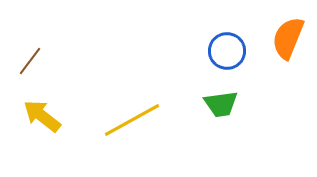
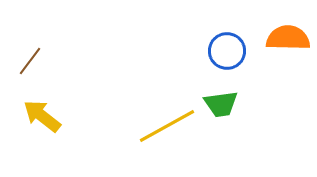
orange semicircle: rotated 69 degrees clockwise
yellow line: moved 35 px right, 6 px down
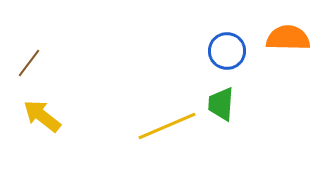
brown line: moved 1 px left, 2 px down
green trapezoid: rotated 102 degrees clockwise
yellow line: rotated 6 degrees clockwise
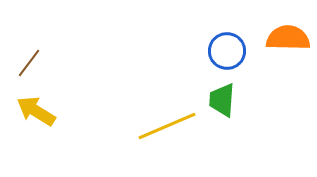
green trapezoid: moved 1 px right, 4 px up
yellow arrow: moved 6 px left, 5 px up; rotated 6 degrees counterclockwise
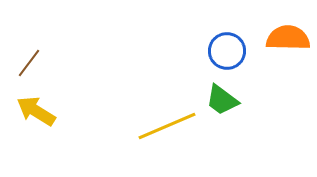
green trapezoid: rotated 57 degrees counterclockwise
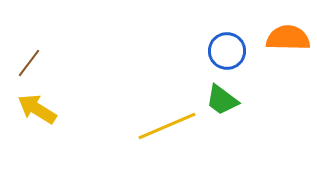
yellow arrow: moved 1 px right, 2 px up
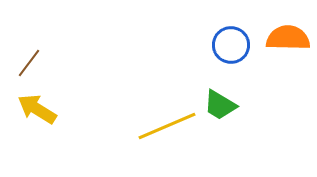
blue circle: moved 4 px right, 6 px up
green trapezoid: moved 2 px left, 5 px down; rotated 6 degrees counterclockwise
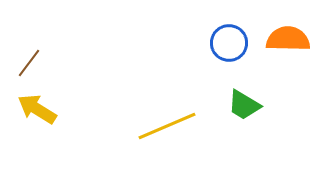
orange semicircle: moved 1 px down
blue circle: moved 2 px left, 2 px up
green trapezoid: moved 24 px right
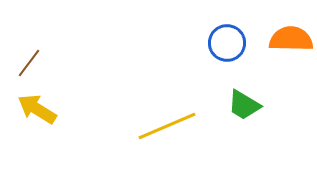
orange semicircle: moved 3 px right
blue circle: moved 2 px left
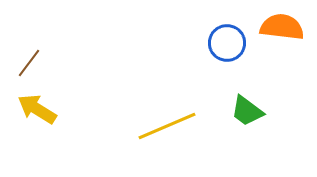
orange semicircle: moved 9 px left, 12 px up; rotated 6 degrees clockwise
green trapezoid: moved 3 px right, 6 px down; rotated 6 degrees clockwise
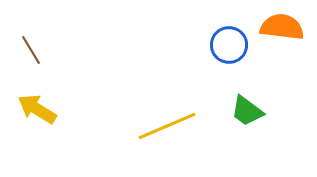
blue circle: moved 2 px right, 2 px down
brown line: moved 2 px right, 13 px up; rotated 68 degrees counterclockwise
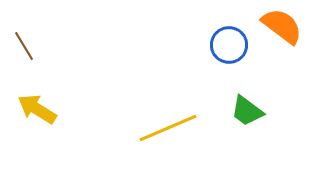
orange semicircle: moved 1 px up; rotated 30 degrees clockwise
brown line: moved 7 px left, 4 px up
yellow line: moved 1 px right, 2 px down
